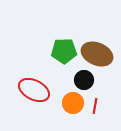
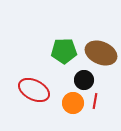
brown ellipse: moved 4 px right, 1 px up
red line: moved 5 px up
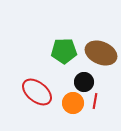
black circle: moved 2 px down
red ellipse: moved 3 px right, 2 px down; rotated 12 degrees clockwise
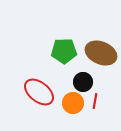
black circle: moved 1 px left
red ellipse: moved 2 px right
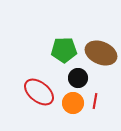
green pentagon: moved 1 px up
black circle: moved 5 px left, 4 px up
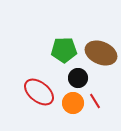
red line: rotated 42 degrees counterclockwise
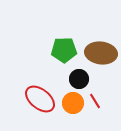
brown ellipse: rotated 16 degrees counterclockwise
black circle: moved 1 px right, 1 px down
red ellipse: moved 1 px right, 7 px down
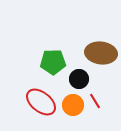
green pentagon: moved 11 px left, 12 px down
red ellipse: moved 1 px right, 3 px down
orange circle: moved 2 px down
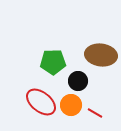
brown ellipse: moved 2 px down
black circle: moved 1 px left, 2 px down
red line: moved 12 px down; rotated 28 degrees counterclockwise
orange circle: moved 2 px left
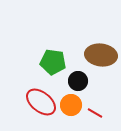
green pentagon: rotated 10 degrees clockwise
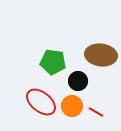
orange circle: moved 1 px right, 1 px down
red line: moved 1 px right, 1 px up
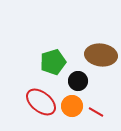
green pentagon: rotated 25 degrees counterclockwise
